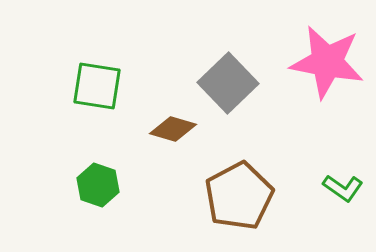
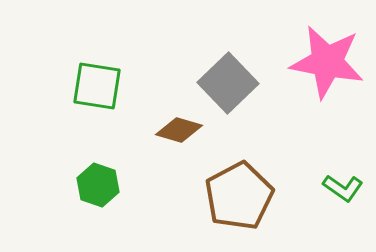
brown diamond: moved 6 px right, 1 px down
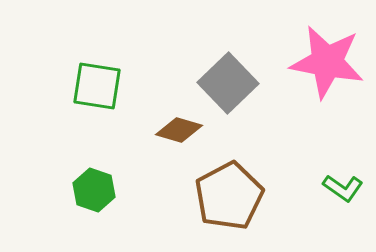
green hexagon: moved 4 px left, 5 px down
brown pentagon: moved 10 px left
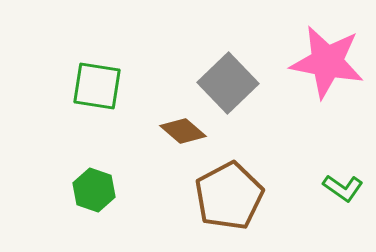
brown diamond: moved 4 px right, 1 px down; rotated 24 degrees clockwise
